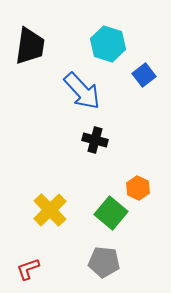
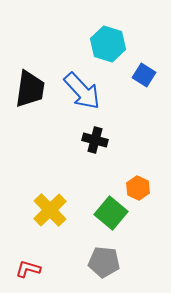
black trapezoid: moved 43 px down
blue square: rotated 20 degrees counterclockwise
red L-shape: rotated 35 degrees clockwise
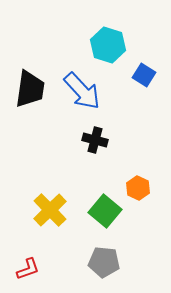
cyan hexagon: moved 1 px down
green square: moved 6 px left, 2 px up
red L-shape: rotated 145 degrees clockwise
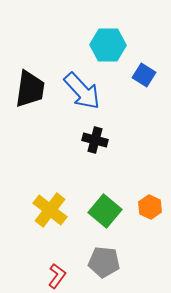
cyan hexagon: rotated 16 degrees counterclockwise
orange hexagon: moved 12 px right, 19 px down
yellow cross: rotated 8 degrees counterclockwise
red L-shape: moved 29 px right, 7 px down; rotated 35 degrees counterclockwise
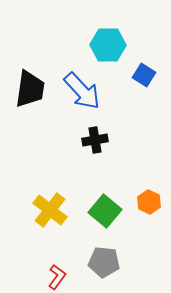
black cross: rotated 25 degrees counterclockwise
orange hexagon: moved 1 px left, 5 px up
red L-shape: moved 1 px down
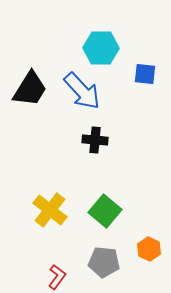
cyan hexagon: moved 7 px left, 3 px down
blue square: moved 1 px right, 1 px up; rotated 25 degrees counterclockwise
black trapezoid: rotated 24 degrees clockwise
black cross: rotated 15 degrees clockwise
orange hexagon: moved 47 px down
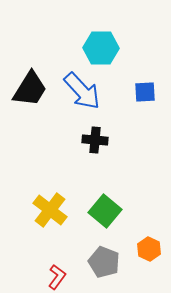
blue square: moved 18 px down; rotated 10 degrees counterclockwise
gray pentagon: rotated 16 degrees clockwise
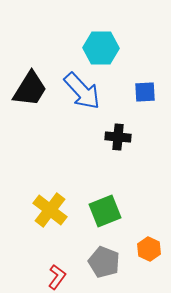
black cross: moved 23 px right, 3 px up
green square: rotated 28 degrees clockwise
